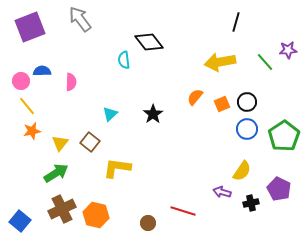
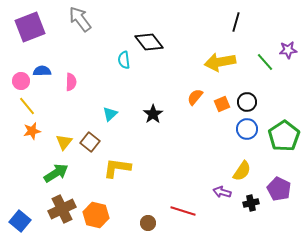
yellow triangle: moved 4 px right, 1 px up
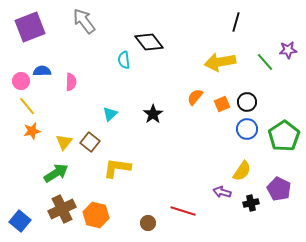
gray arrow: moved 4 px right, 2 px down
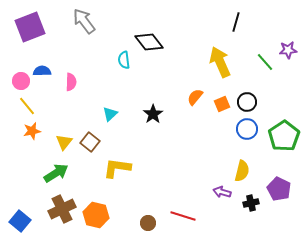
yellow arrow: rotated 76 degrees clockwise
yellow semicircle: rotated 20 degrees counterclockwise
red line: moved 5 px down
